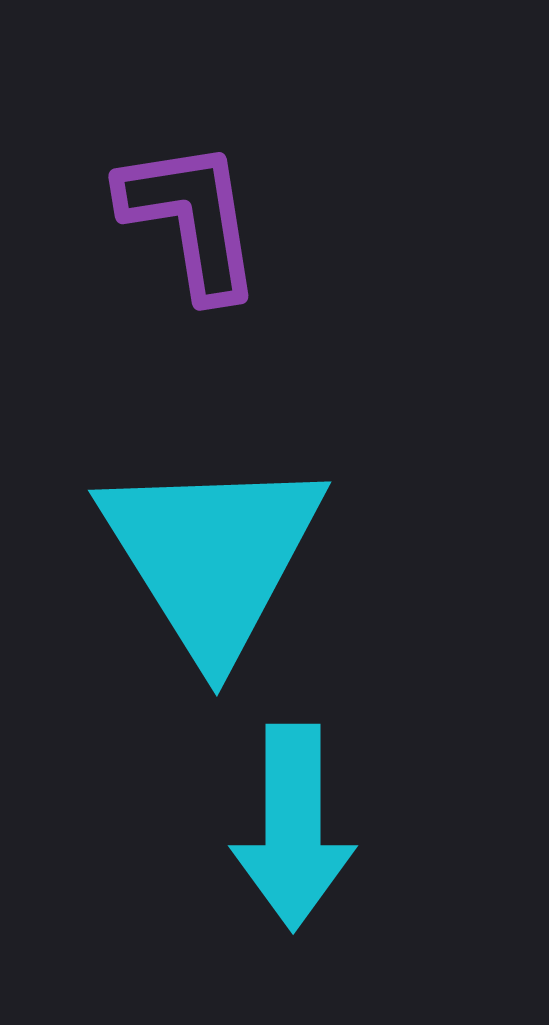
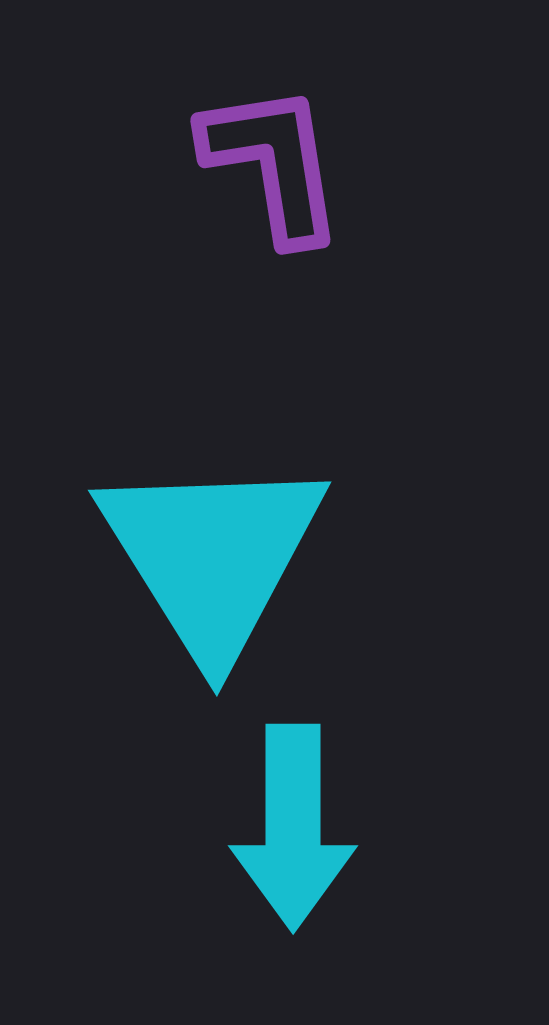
purple L-shape: moved 82 px right, 56 px up
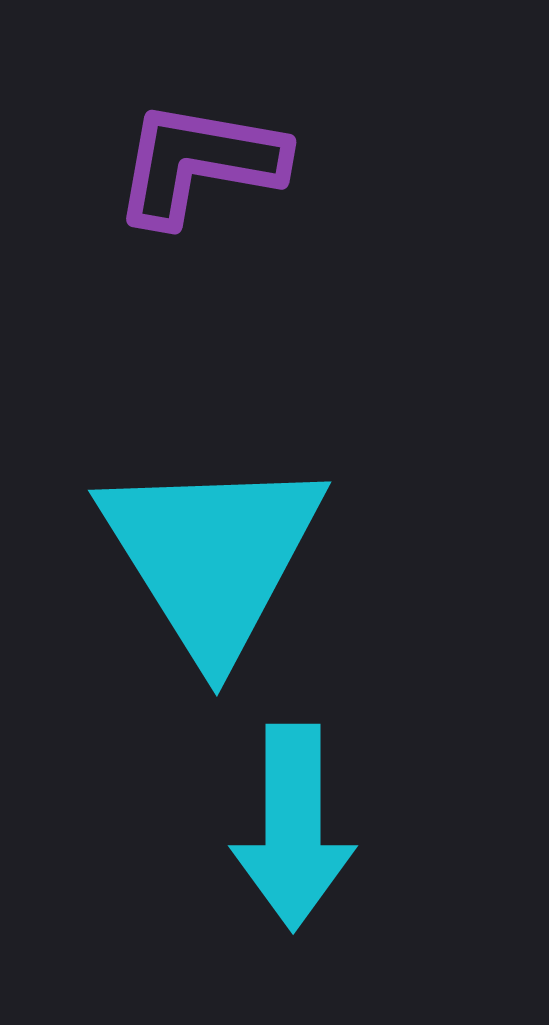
purple L-shape: moved 74 px left; rotated 71 degrees counterclockwise
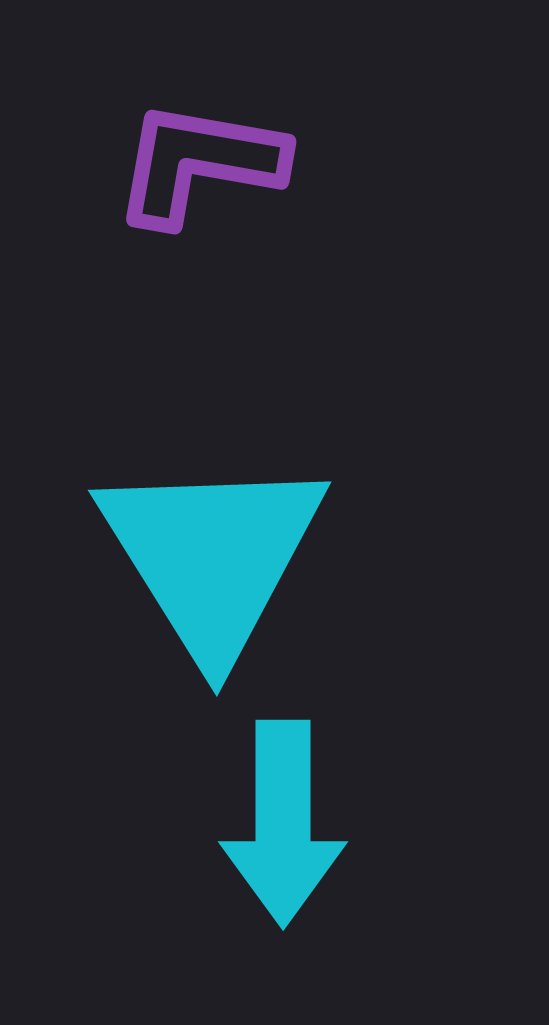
cyan arrow: moved 10 px left, 4 px up
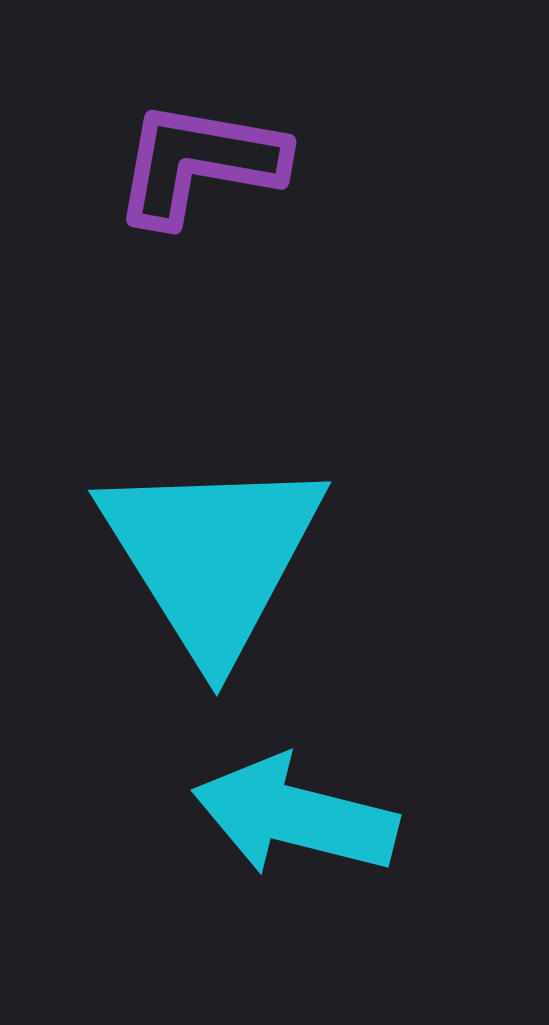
cyan arrow: moved 12 px right, 7 px up; rotated 104 degrees clockwise
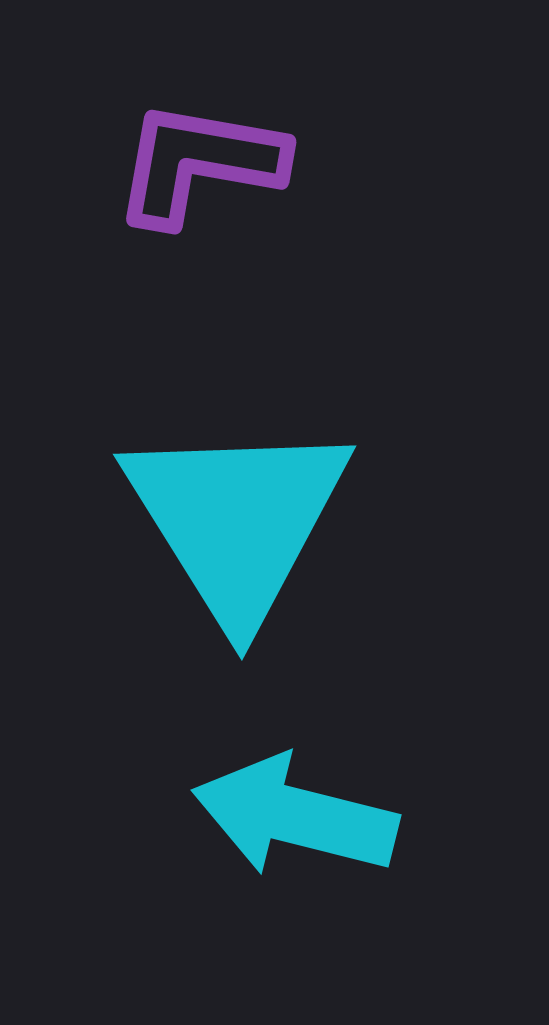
cyan triangle: moved 25 px right, 36 px up
